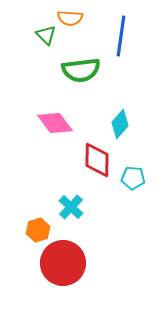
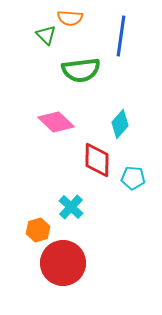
pink diamond: moved 1 px right, 1 px up; rotated 9 degrees counterclockwise
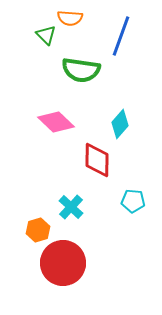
blue line: rotated 12 degrees clockwise
green semicircle: rotated 15 degrees clockwise
cyan pentagon: moved 23 px down
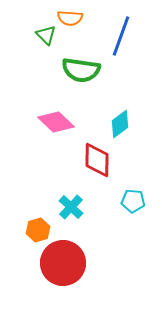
cyan diamond: rotated 12 degrees clockwise
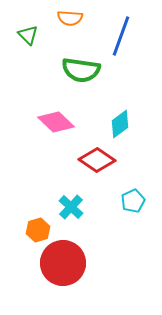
green triangle: moved 18 px left
red diamond: rotated 57 degrees counterclockwise
cyan pentagon: rotated 30 degrees counterclockwise
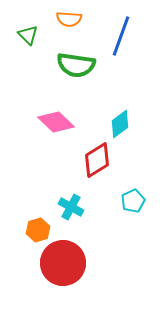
orange semicircle: moved 1 px left, 1 px down
green semicircle: moved 5 px left, 5 px up
red diamond: rotated 66 degrees counterclockwise
cyan cross: rotated 15 degrees counterclockwise
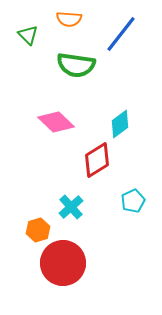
blue line: moved 2 px up; rotated 18 degrees clockwise
cyan cross: rotated 20 degrees clockwise
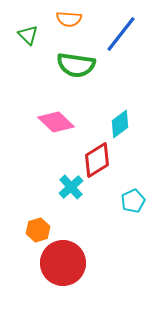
cyan cross: moved 20 px up
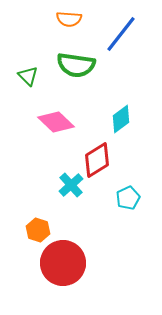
green triangle: moved 41 px down
cyan diamond: moved 1 px right, 5 px up
cyan cross: moved 2 px up
cyan pentagon: moved 5 px left, 3 px up
orange hexagon: rotated 25 degrees counterclockwise
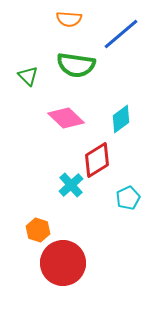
blue line: rotated 12 degrees clockwise
pink diamond: moved 10 px right, 4 px up
